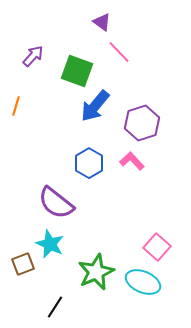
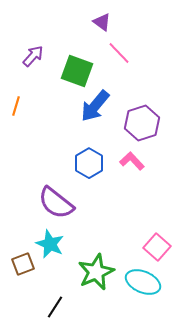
pink line: moved 1 px down
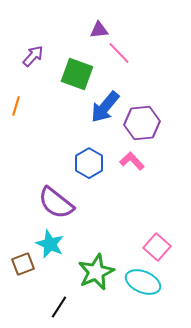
purple triangle: moved 3 px left, 8 px down; rotated 42 degrees counterclockwise
green square: moved 3 px down
blue arrow: moved 10 px right, 1 px down
purple hexagon: rotated 12 degrees clockwise
black line: moved 4 px right
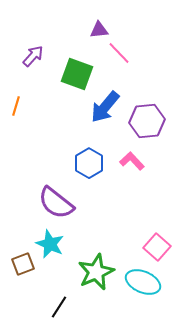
purple hexagon: moved 5 px right, 2 px up
